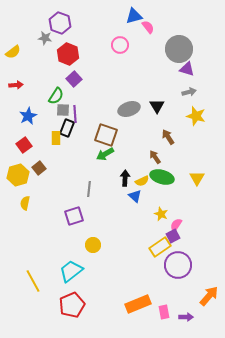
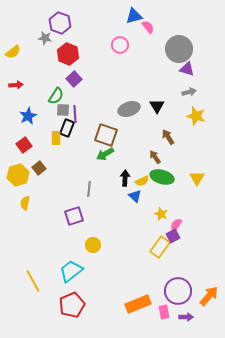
yellow rectangle at (160, 247): rotated 20 degrees counterclockwise
purple circle at (178, 265): moved 26 px down
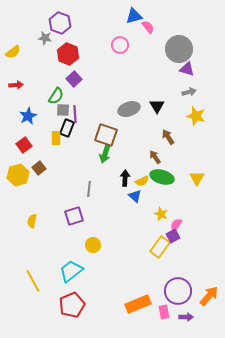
green arrow at (105, 154): rotated 42 degrees counterclockwise
yellow semicircle at (25, 203): moved 7 px right, 18 px down
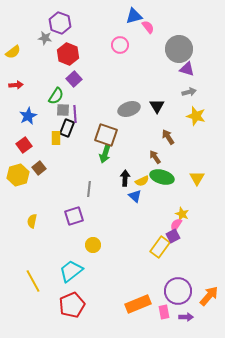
yellow star at (161, 214): moved 21 px right
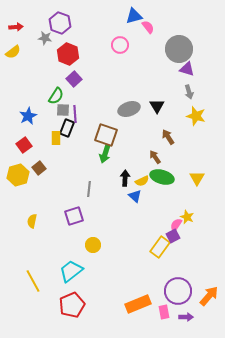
red arrow at (16, 85): moved 58 px up
gray arrow at (189, 92): rotated 88 degrees clockwise
yellow star at (182, 214): moved 5 px right, 3 px down
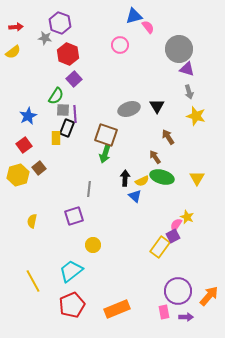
orange rectangle at (138, 304): moved 21 px left, 5 px down
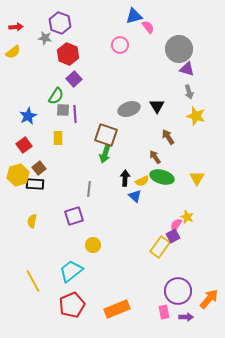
black rectangle at (67, 128): moved 32 px left, 56 px down; rotated 72 degrees clockwise
yellow rectangle at (56, 138): moved 2 px right
orange arrow at (209, 296): moved 3 px down
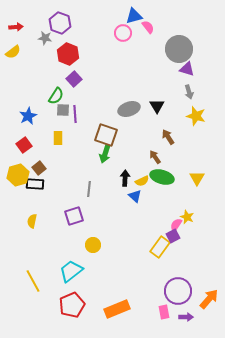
pink circle at (120, 45): moved 3 px right, 12 px up
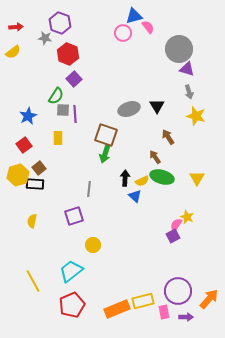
yellow rectangle at (160, 247): moved 17 px left, 54 px down; rotated 40 degrees clockwise
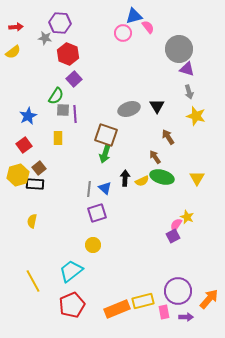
purple hexagon at (60, 23): rotated 15 degrees counterclockwise
blue triangle at (135, 196): moved 30 px left, 8 px up
purple square at (74, 216): moved 23 px right, 3 px up
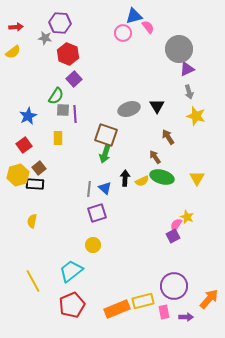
purple triangle at (187, 69): rotated 42 degrees counterclockwise
purple circle at (178, 291): moved 4 px left, 5 px up
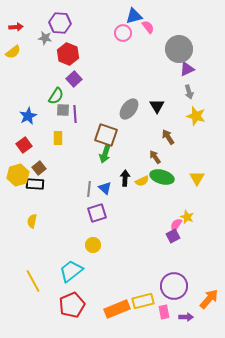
gray ellipse at (129, 109): rotated 35 degrees counterclockwise
